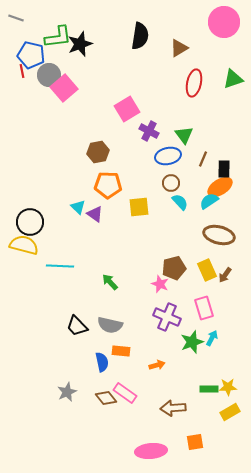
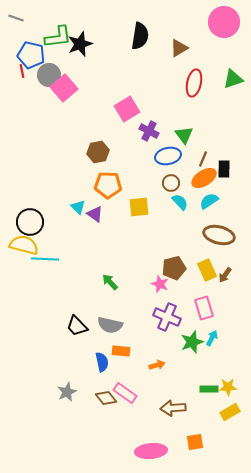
orange ellipse at (220, 187): moved 16 px left, 9 px up
cyan line at (60, 266): moved 15 px left, 7 px up
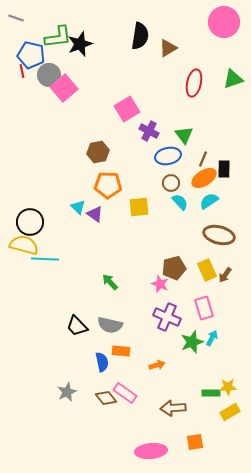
brown triangle at (179, 48): moved 11 px left
green rectangle at (209, 389): moved 2 px right, 4 px down
